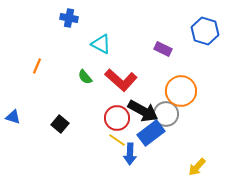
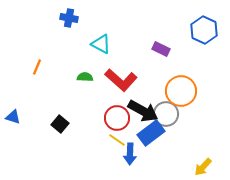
blue hexagon: moved 1 px left, 1 px up; rotated 8 degrees clockwise
purple rectangle: moved 2 px left
orange line: moved 1 px down
green semicircle: rotated 133 degrees clockwise
yellow arrow: moved 6 px right
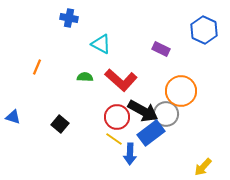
red circle: moved 1 px up
yellow line: moved 3 px left, 1 px up
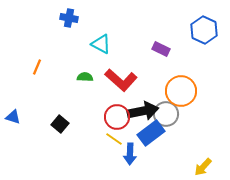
black arrow: rotated 40 degrees counterclockwise
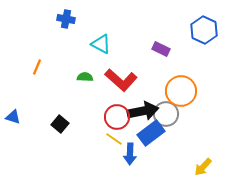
blue cross: moved 3 px left, 1 px down
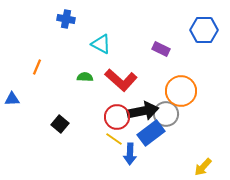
blue hexagon: rotated 24 degrees counterclockwise
blue triangle: moved 1 px left, 18 px up; rotated 21 degrees counterclockwise
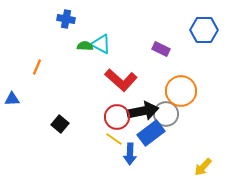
green semicircle: moved 31 px up
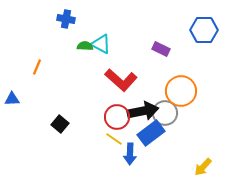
gray circle: moved 1 px left, 1 px up
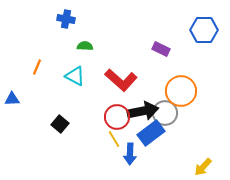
cyan triangle: moved 26 px left, 32 px down
yellow line: rotated 24 degrees clockwise
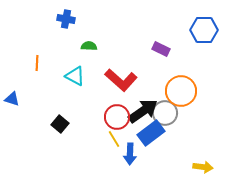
green semicircle: moved 4 px right
orange line: moved 4 px up; rotated 21 degrees counterclockwise
blue triangle: rotated 21 degrees clockwise
black arrow: rotated 24 degrees counterclockwise
yellow arrow: rotated 126 degrees counterclockwise
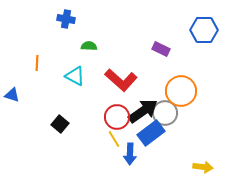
blue triangle: moved 4 px up
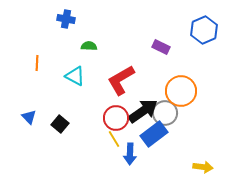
blue hexagon: rotated 24 degrees counterclockwise
purple rectangle: moved 2 px up
red L-shape: rotated 108 degrees clockwise
blue triangle: moved 17 px right, 22 px down; rotated 28 degrees clockwise
red circle: moved 1 px left, 1 px down
blue rectangle: moved 3 px right, 1 px down
